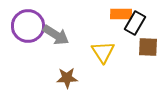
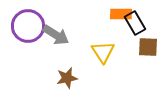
black rectangle: rotated 60 degrees counterclockwise
brown star: rotated 10 degrees counterclockwise
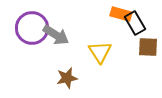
orange rectangle: rotated 15 degrees clockwise
purple circle: moved 4 px right, 2 px down
yellow triangle: moved 3 px left
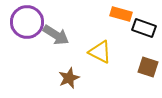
black rectangle: moved 9 px right, 5 px down; rotated 40 degrees counterclockwise
purple circle: moved 5 px left, 6 px up
brown square: moved 20 px down; rotated 15 degrees clockwise
yellow triangle: rotated 30 degrees counterclockwise
brown star: moved 2 px right; rotated 10 degrees counterclockwise
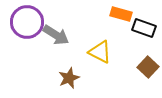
brown square: rotated 25 degrees clockwise
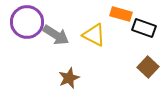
yellow triangle: moved 6 px left, 17 px up
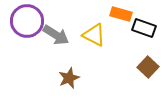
purple circle: moved 1 px up
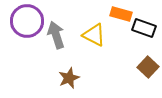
gray arrow: rotated 140 degrees counterclockwise
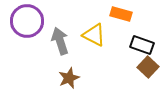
black rectangle: moved 2 px left, 17 px down
gray arrow: moved 4 px right, 6 px down
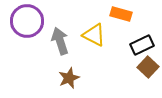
black rectangle: rotated 45 degrees counterclockwise
